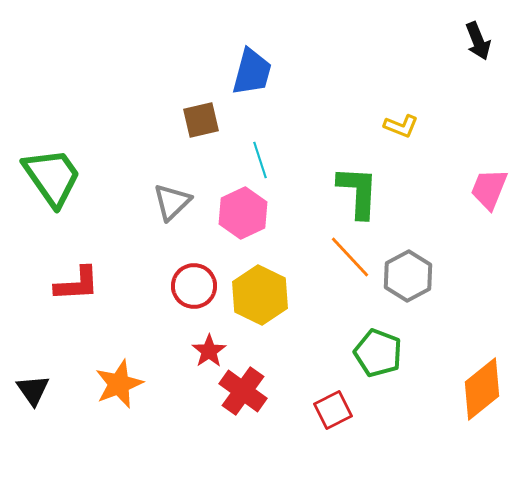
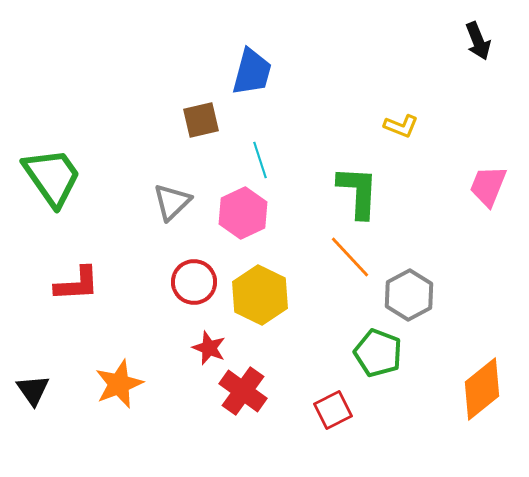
pink trapezoid: moved 1 px left, 3 px up
gray hexagon: moved 1 px right, 19 px down
red circle: moved 4 px up
red star: moved 3 px up; rotated 16 degrees counterclockwise
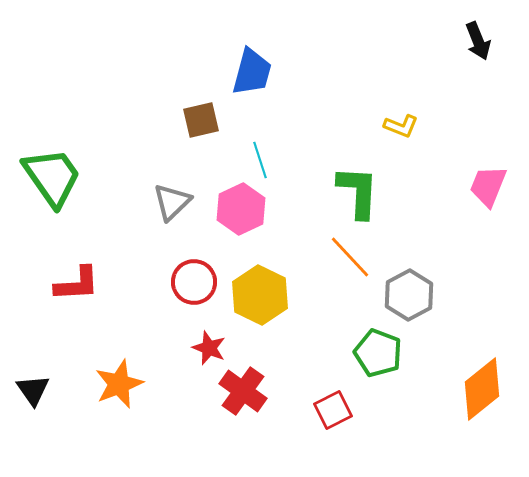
pink hexagon: moved 2 px left, 4 px up
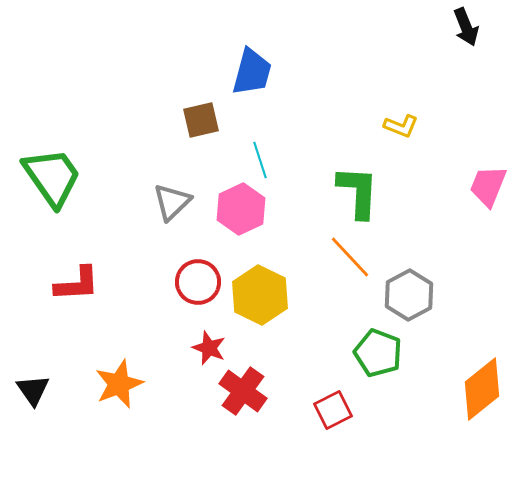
black arrow: moved 12 px left, 14 px up
red circle: moved 4 px right
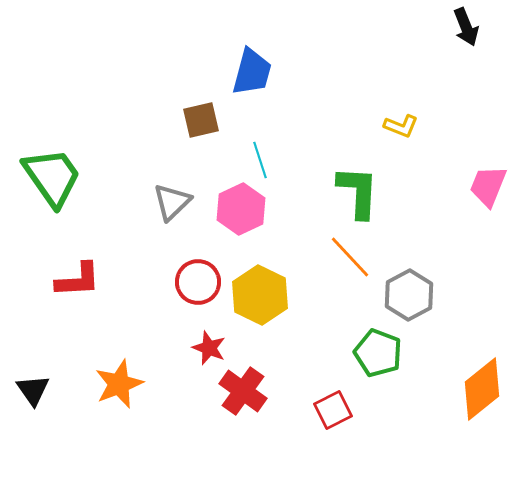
red L-shape: moved 1 px right, 4 px up
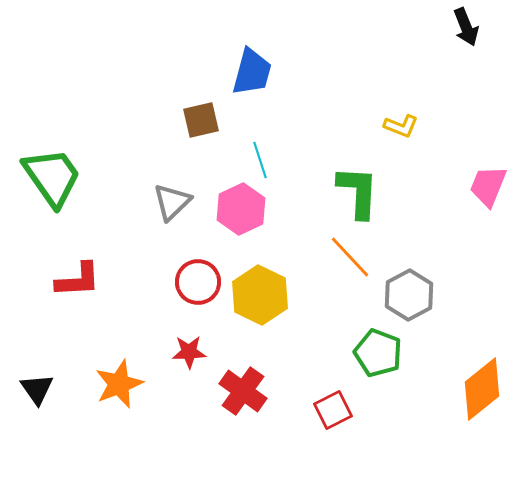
red star: moved 20 px left, 4 px down; rotated 24 degrees counterclockwise
black triangle: moved 4 px right, 1 px up
